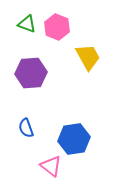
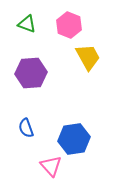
pink hexagon: moved 12 px right, 2 px up
pink triangle: rotated 10 degrees clockwise
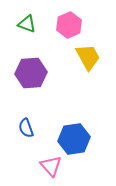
pink hexagon: rotated 15 degrees clockwise
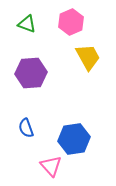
pink hexagon: moved 2 px right, 3 px up
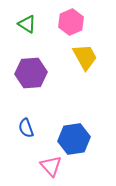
green triangle: rotated 12 degrees clockwise
yellow trapezoid: moved 3 px left
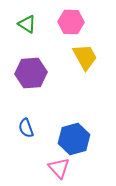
pink hexagon: rotated 25 degrees clockwise
blue hexagon: rotated 8 degrees counterclockwise
pink triangle: moved 8 px right, 2 px down
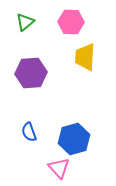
green triangle: moved 2 px left, 2 px up; rotated 48 degrees clockwise
yellow trapezoid: rotated 148 degrees counterclockwise
blue semicircle: moved 3 px right, 4 px down
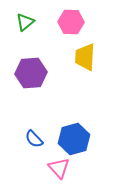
blue semicircle: moved 5 px right, 7 px down; rotated 24 degrees counterclockwise
